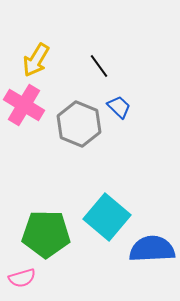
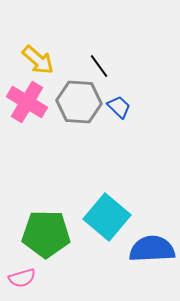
yellow arrow: moved 2 px right; rotated 80 degrees counterclockwise
pink cross: moved 3 px right, 3 px up
gray hexagon: moved 22 px up; rotated 18 degrees counterclockwise
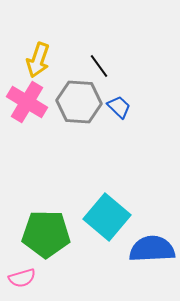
yellow arrow: rotated 68 degrees clockwise
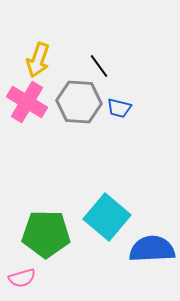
blue trapezoid: moved 1 px down; rotated 150 degrees clockwise
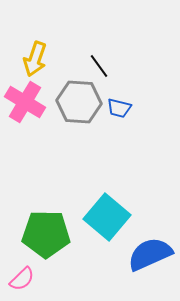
yellow arrow: moved 3 px left, 1 px up
pink cross: moved 2 px left
blue semicircle: moved 2 px left, 5 px down; rotated 21 degrees counterclockwise
pink semicircle: moved 1 px down; rotated 28 degrees counterclockwise
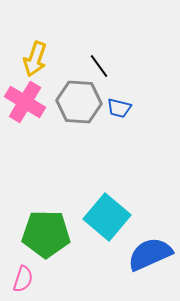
pink semicircle: moved 1 px right; rotated 28 degrees counterclockwise
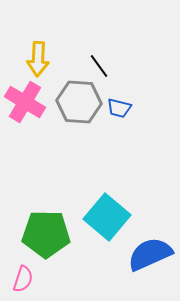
yellow arrow: moved 3 px right; rotated 16 degrees counterclockwise
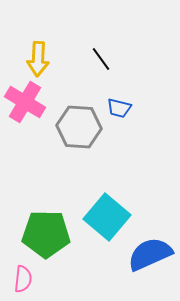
black line: moved 2 px right, 7 px up
gray hexagon: moved 25 px down
pink semicircle: rotated 12 degrees counterclockwise
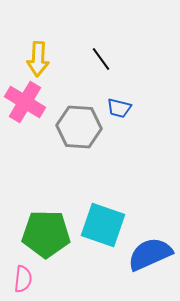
cyan square: moved 4 px left, 8 px down; rotated 21 degrees counterclockwise
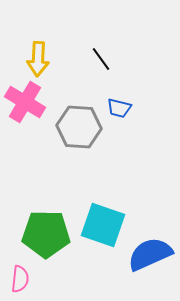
pink semicircle: moved 3 px left
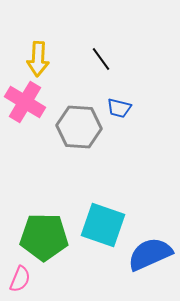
green pentagon: moved 2 px left, 3 px down
pink semicircle: rotated 16 degrees clockwise
